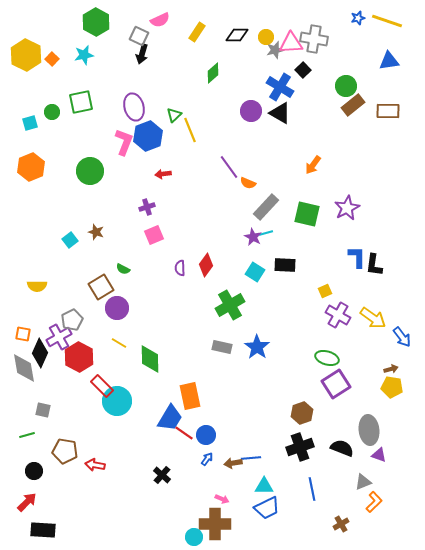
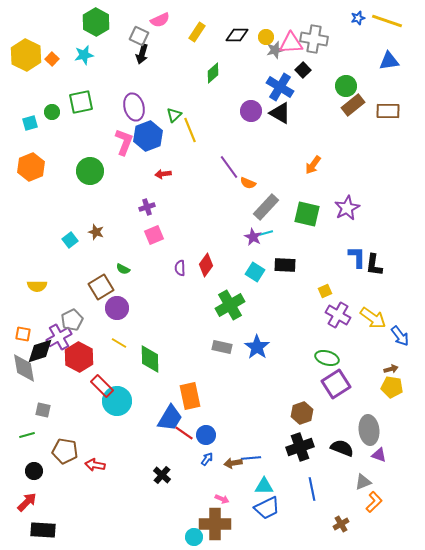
blue arrow at (402, 337): moved 2 px left, 1 px up
black diamond at (40, 353): moved 2 px up; rotated 48 degrees clockwise
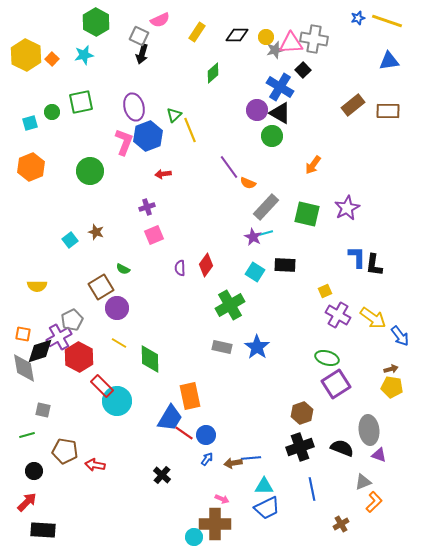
green circle at (346, 86): moved 74 px left, 50 px down
purple circle at (251, 111): moved 6 px right, 1 px up
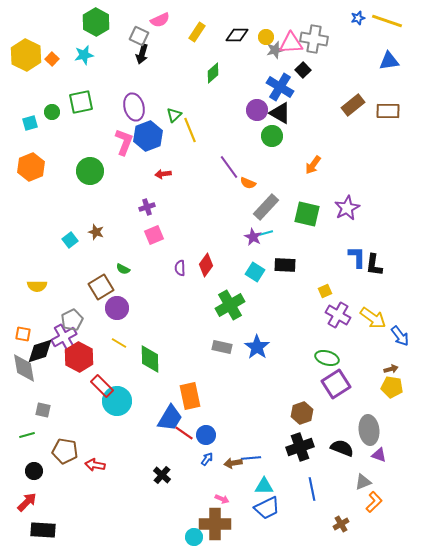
purple cross at (59, 337): moved 5 px right
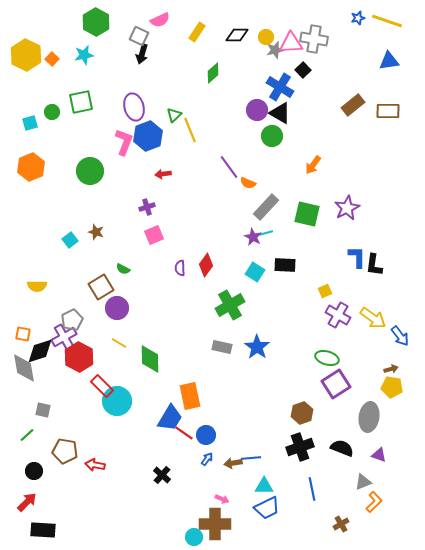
gray ellipse at (369, 430): moved 13 px up; rotated 16 degrees clockwise
green line at (27, 435): rotated 28 degrees counterclockwise
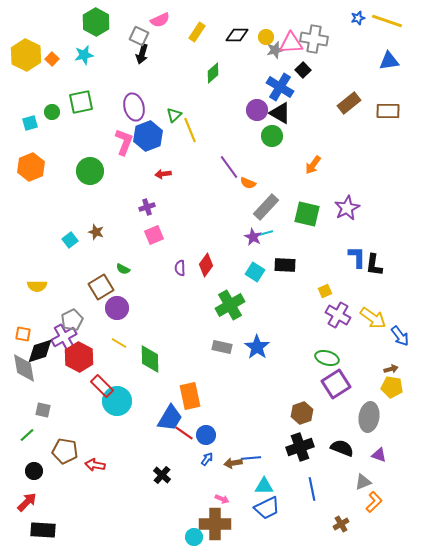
brown rectangle at (353, 105): moved 4 px left, 2 px up
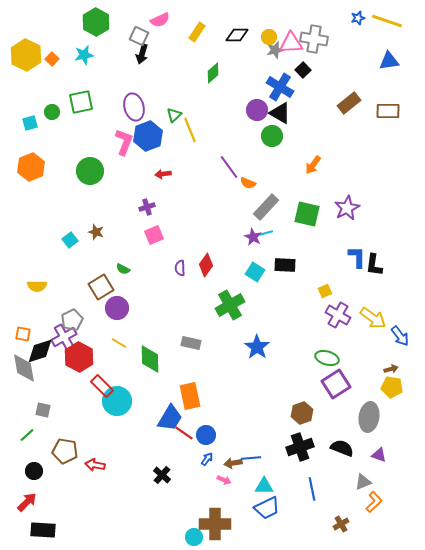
yellow circle at (266, 37): moved 3 px right
gray rectangle at (222, 347): moved 31 px left, 4 px up
pink arrow at (222, 499): moved 2 px right, 19 px up
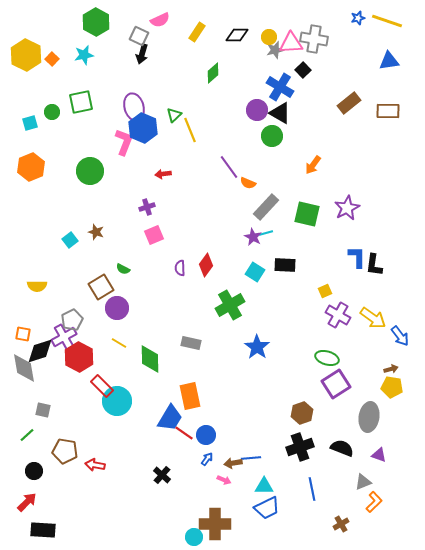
blue hexagon at (148, 136): moved 5 px left, 8 px up; rotated 16 degrees counterclockwise
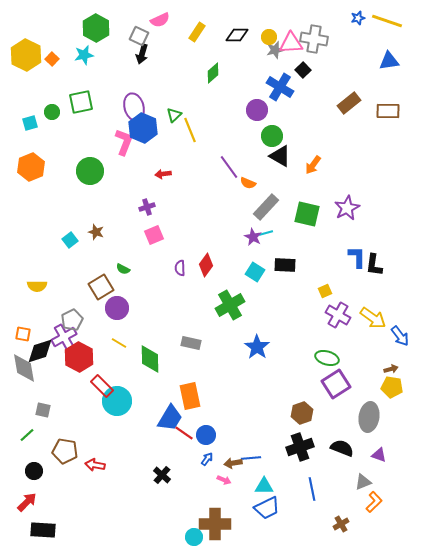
green hexagon at (96, 22): moved 6 px down
black triangle at (280, 113): moved 43 px down
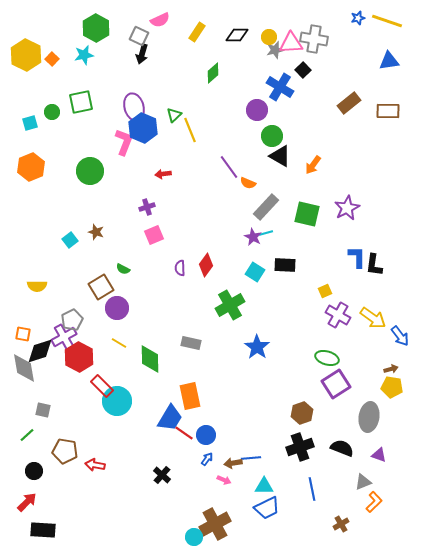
brown cross at (215, 524): rotated 28 degrees counterclockwise
